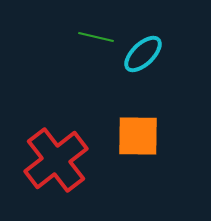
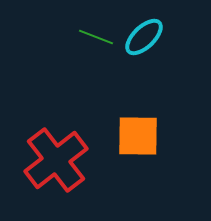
green line: rotated 8 degrees clockwise
cyan ellipse: moved 1 px right, 17 px up
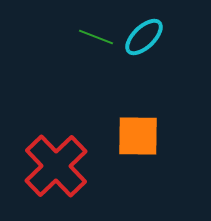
red cross: moved 6 px down; rotated 6 degrees counterclockwise
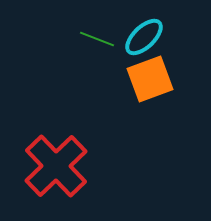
green line: moved 1 px right, 2 px down
orange square: moved 12 px right, 57 px up; rotated 21 degrees counterclockwise
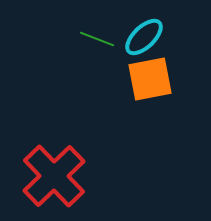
orange square: rotated 9 degrees clockwise
red cross: moved 2 px left, 10 px down
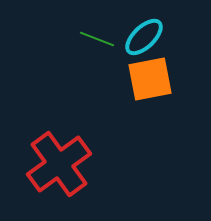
red cross: moved 5 px right, 12 px up; rotated 8 degrees clockwise
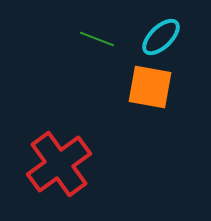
cyan ellipse: moved 17 px right
orange square: moved 8 px down; rotated 21 degrees clockwise
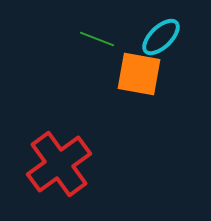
orange square: moved 11 px left, 13 px up
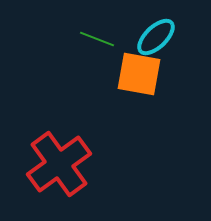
cyan ellipse: moved 5 px left
